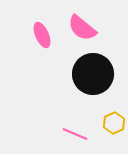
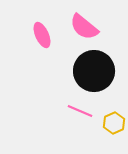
pink semicircle: moved 2 px right, 1 px up
black circle: moved 1 px right, 3 px up
pink line: moved 5 px right, 23 px up
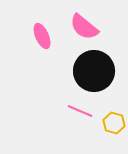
pink ellipse: moved 1 px down
yellow hexagon: rotated 20 degrees counterclockwise
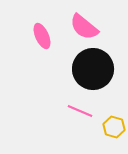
black circle: moved 1 px left, 2 px up
yellow hexagon: moved 4 px down
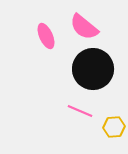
pink ellipse: moved 4 px right
yellow hexagon: rotated 20 degrees counterclockwise
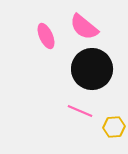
black circle: moved 1 px left
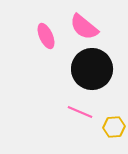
pink line: moved 1 px down
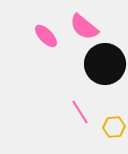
pink ellipse: rotated 20 degrees counterclockwise
black circle: moved 13 px right, 5 px up
pink line: rotated 35 degrees clockwise
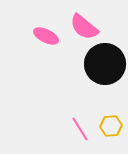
pink ellipse: rotated 20 degrees counterclockwise
pink line: moved 17 px down
yellow hexagon: moved 3 px left, 1 px up
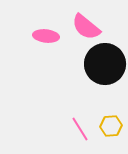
pink semicircle: moved 2 px right
pink ellipse: rotated 20 degrees counterclockwise
